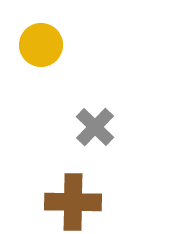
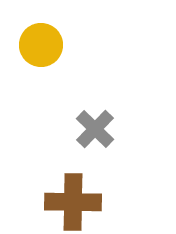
gray cross: moved 2 px down
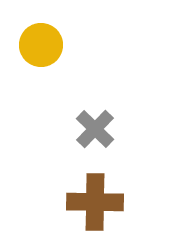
brown cross: moved 22 px right
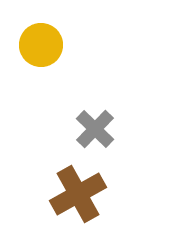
brown cross: moved 17 px left, 8 px up; rotated 30 degrees counterclockwise
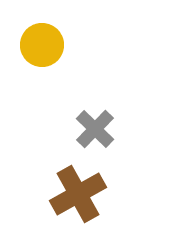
yellow circle: moved 1 px right
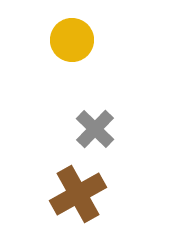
yellow circle: moved 30 px right, 5 px up
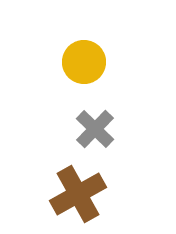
yellow circle: moved 12 px right, 22 px down
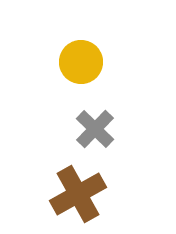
yellow circle: moved 3 px left
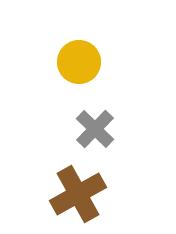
yellow circle: moved 2 px left
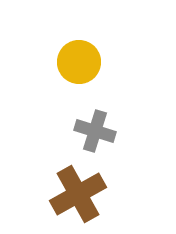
gray cross: moved 2 px down; rotated 27 degrees counterclockwise
